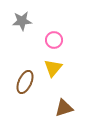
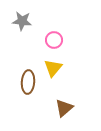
gray star: rotated 12 degrees clockwise
brown ellipse: moved 3 px right; rotated 20 degrees counterclockwise
brown triangle: rotated 24 degrees counterclockwise
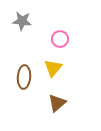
pink circle: moved 6 px right, 1 px up
brown ellipse: moved 4 px left, 5 px up
brown triangle: moved 7 px left, 5 px up
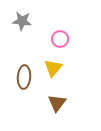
brown triangle: rotated 12 degrees counterclockwise
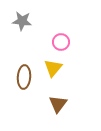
pink circle: moved 1 px right, 3 px down
brown triangle: moved 1 px right, 1 px down
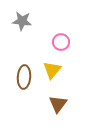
yellow triangle: moved 1 px left, 2 px down
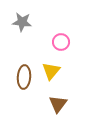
gray star: moved 1 px down
yellow triangle: moved 1 px left, 1 px down
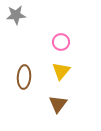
gray star: moved 6 px left, 7 px up; rotated 12 degrees counterclockwise
yellow triangle: moved 10 px right
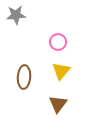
pink circle: moved 3 px left
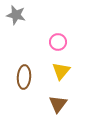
gray star: rotated 18 degrees clockwise
